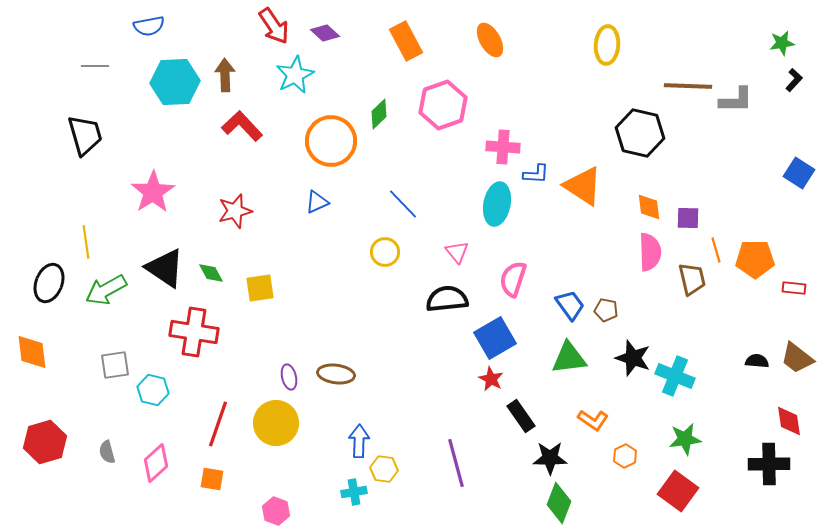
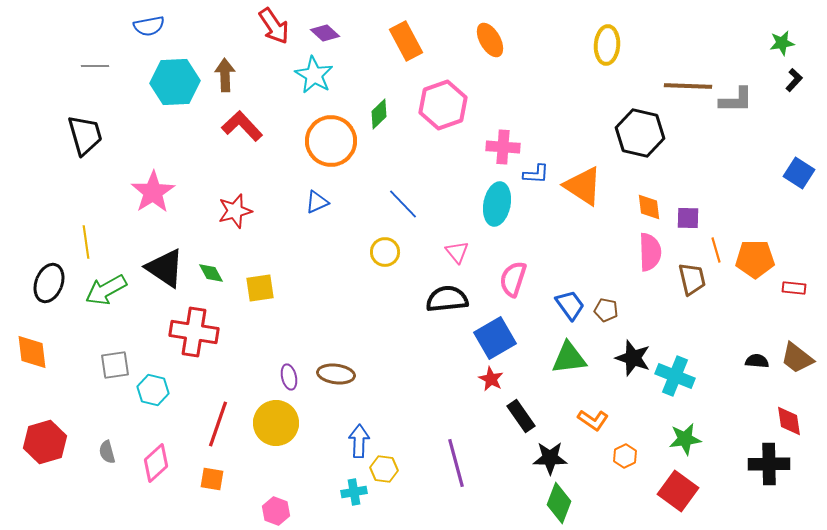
cyan star at (295, 75): moved 19 px right; rotated 15 degrees counterclockwise
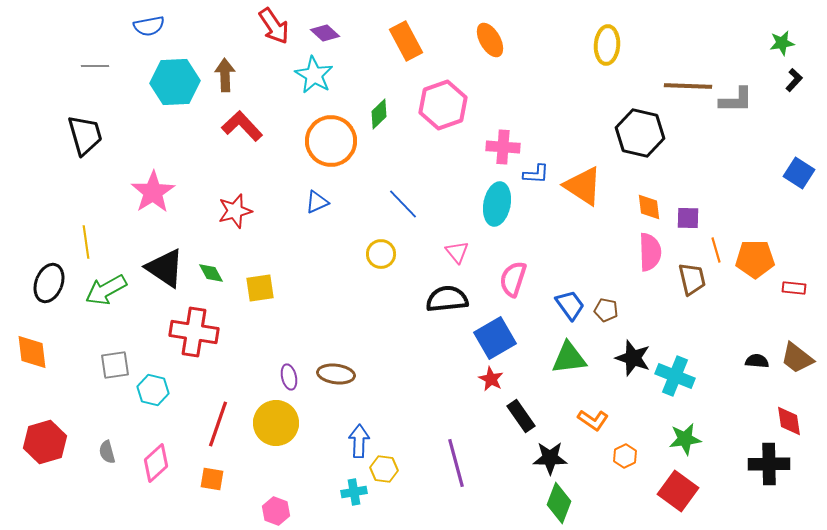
yellow circle at (385, 252): moved 4 px left, 2 px down
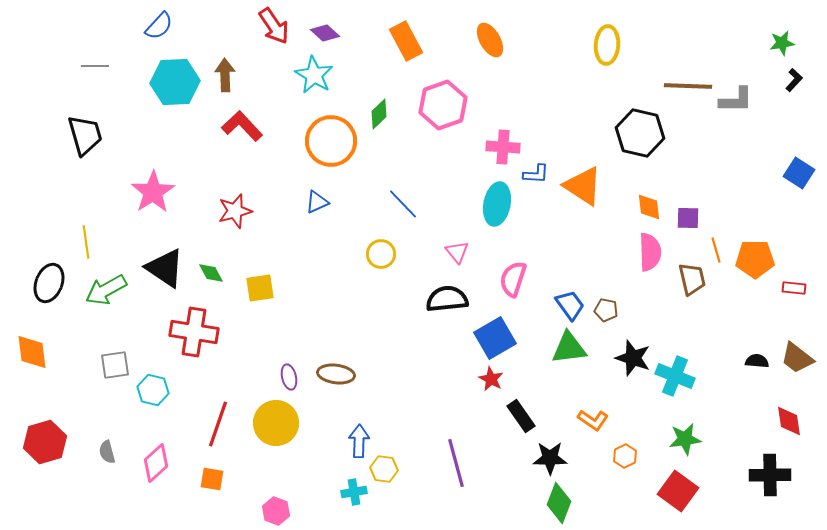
blue semicircle at (149, 26): moved 10 px right; rotated 36 degrees counterclockwise
green triangle at (569, 358): moved 10 px up
black cross at (769, 464): moved 1 px right, 11 px down
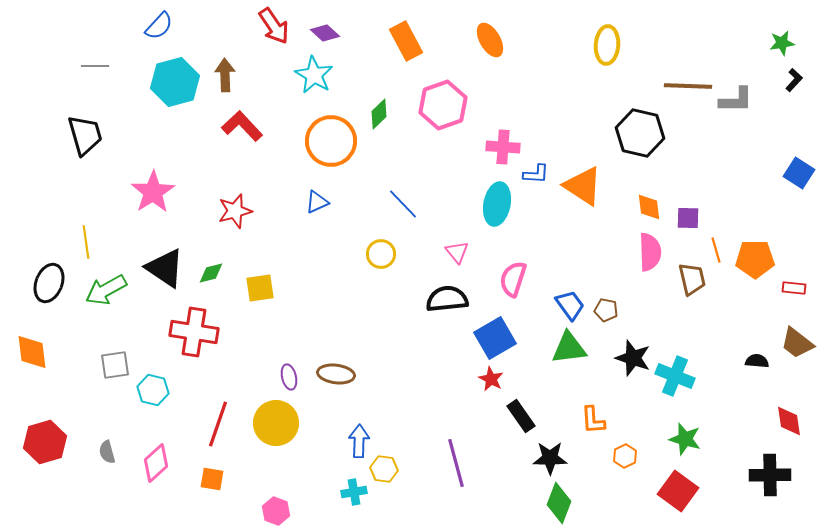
cyan hexagon at (175, 82): rotated 12 degrees counterclockwise
green diamond at (211, 273): rotated 76 degrees counterclockwise
brown trapezoid at (797, 358): moved 15 px up
orange L-shape at (593, 420): rotated 52 degrees clockwise
green star at (685, 439): rotated 24 degrees clockwise
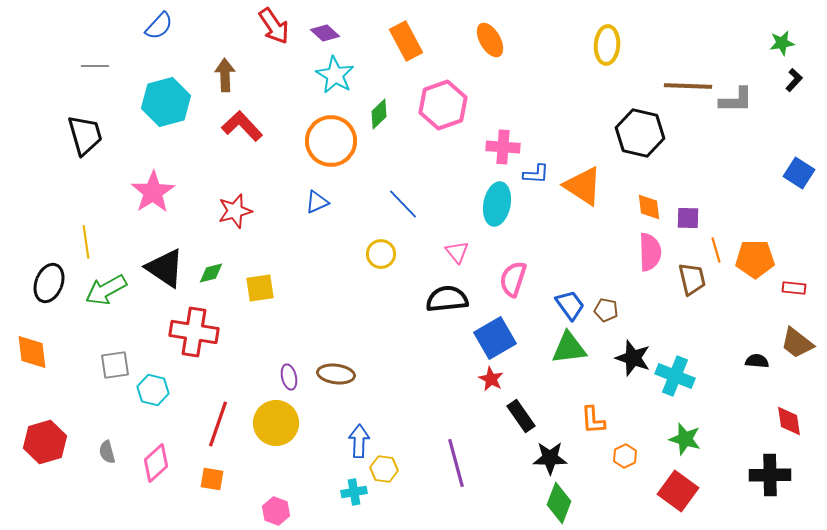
cyan star at (314, 75): moved 21 px right
cyan hexagon at (175, 82): moved 9 px left, 20 px down
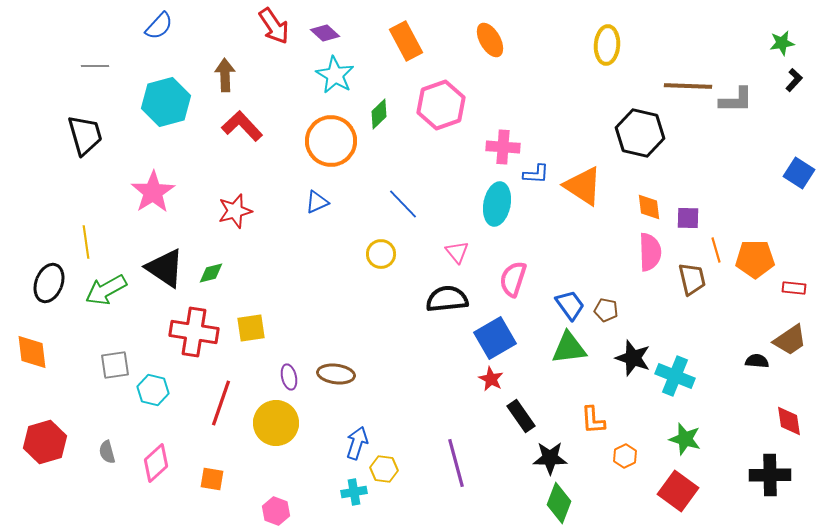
pink hexagon at (443, 105): moved 2 px left
yellow square at (260, 288): moved 9 px left, 40 px down
brown trapezoid at (797, 343): moved 7 px left, 3 px up; rotated 72 degrees counterclockwise
red line at (218, 424): moved 3 px right, 21 px up
blue arrow at (359, 441): moved 2 px left, 2 px down; rotated 16 degrees clockwise
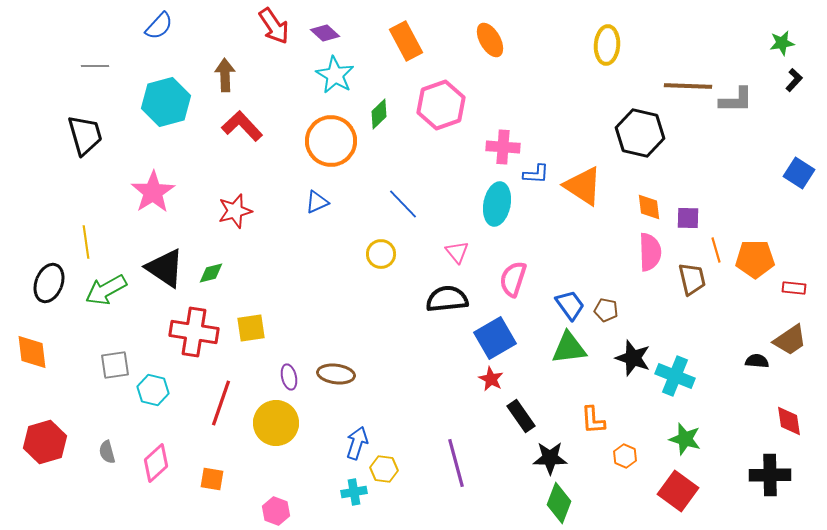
orange hexagon at (625, 456): rotated 10 degrees counterclockwise
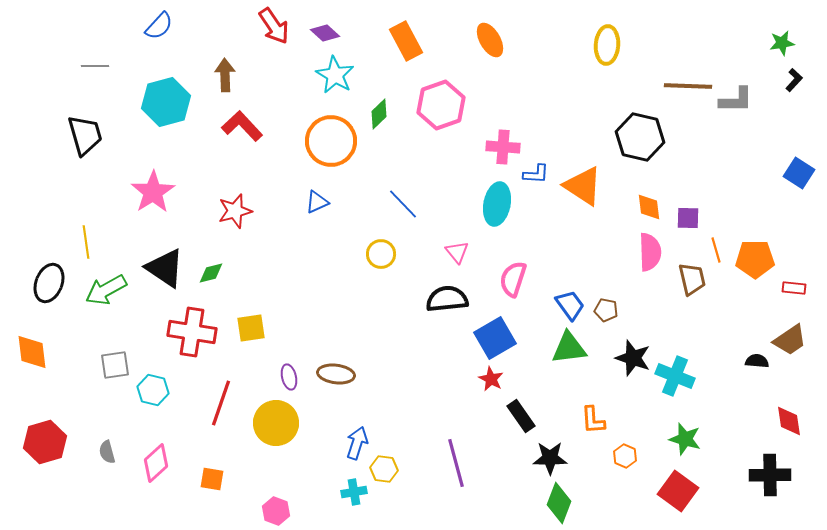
black hexagon at (640, 133): moved 4 px down
red cross at (194, 332): moved 2 px left
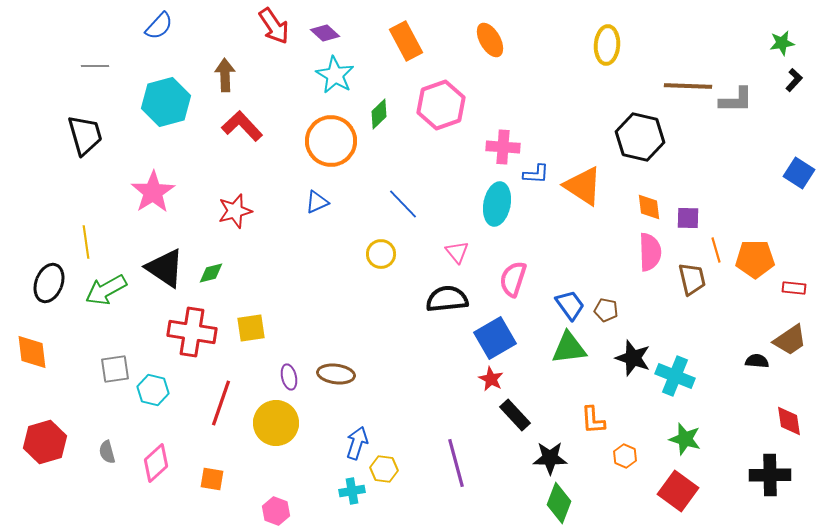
gray square at (115, 365): moved 4 px down
black rectangle at (521, 416): moved 6 px left, 1 px up; rotated 8 degrees counterclockwise
cyan cross at (354, 492): moved 2 px left, 1 px up
